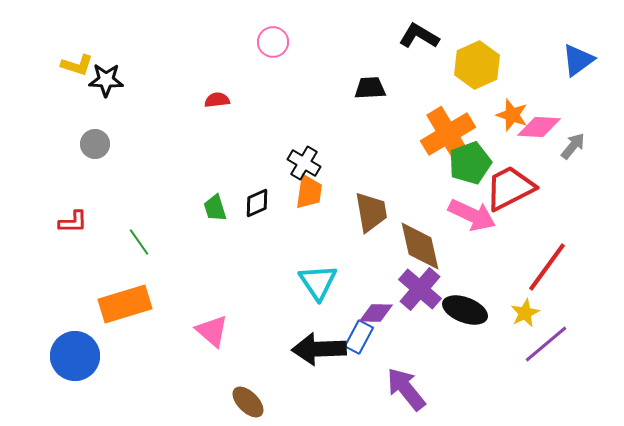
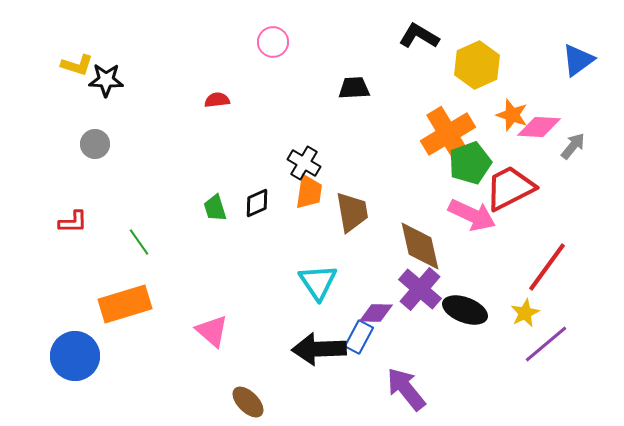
black trapezoid: moved 16 px left
brown trapezoid: moved 19 px left
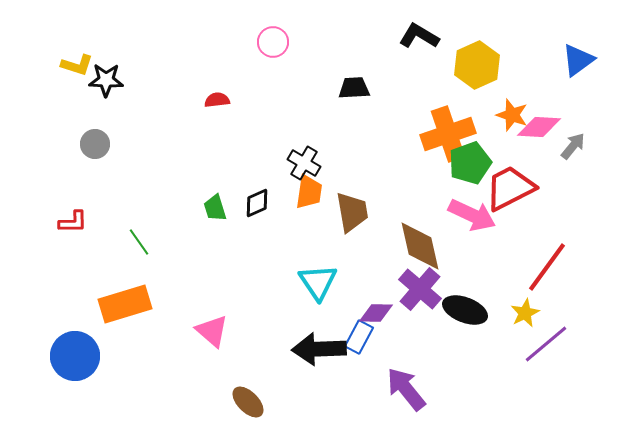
orange cross: rotated 12 degrees clockwise
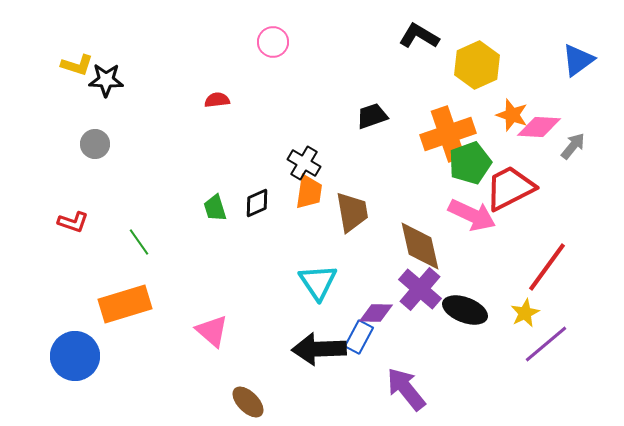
black trapezoid: moved 18 px right, 28 px down; rotated 16 degrees counterclockwise
red L-shape: rotated 20 degrees clockwise
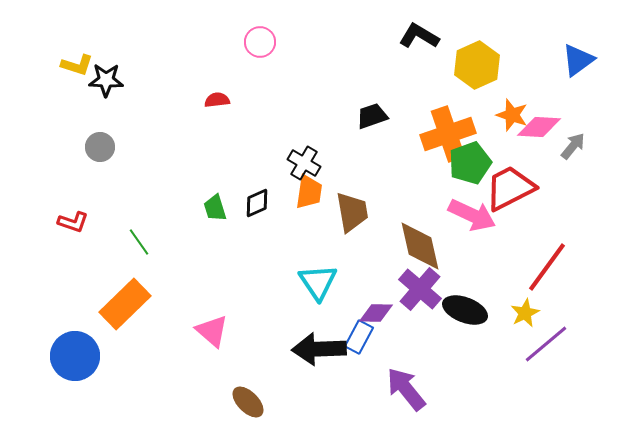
pink circle: moved 13 px left
gray circle: moved 5 px right, 3 px down
orange rectangle: rotated 27 degrees counterclockwise
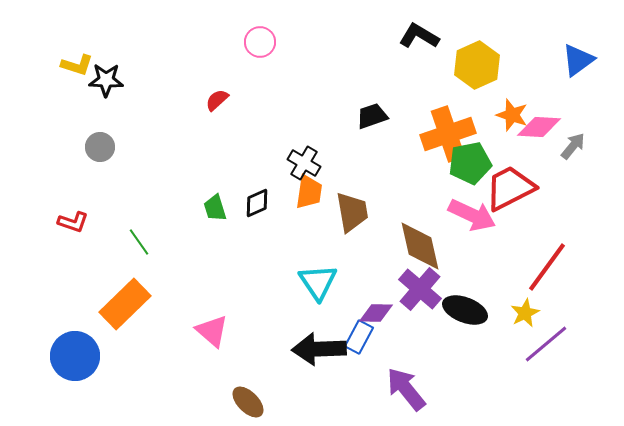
red semicircle: rotated 35 degrees counterclockwise
green pentagon: rotated 9 degrees clockwise
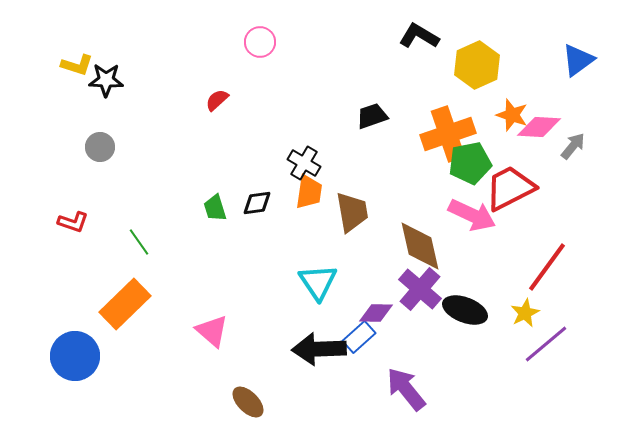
black diamond: rotated 16 degrees clockwise
blue rectangle: rotated 20 degrees clockwise
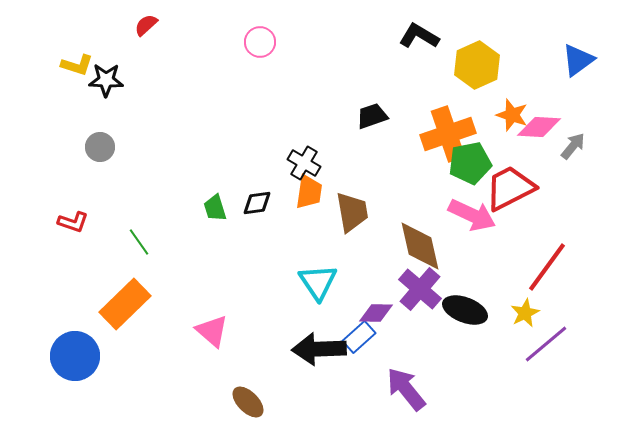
red semicircle: moved 71 px left, 75 px up
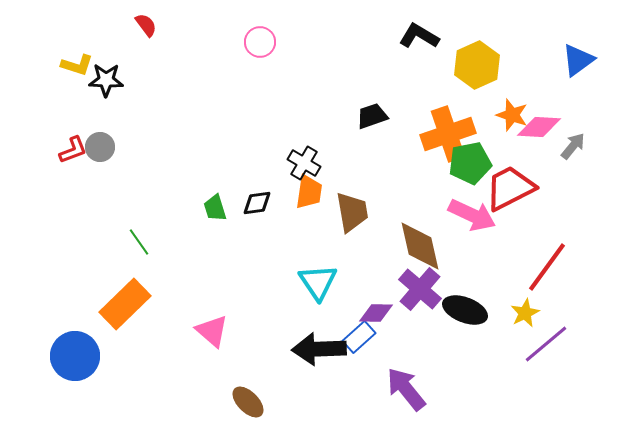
red semicircle: rotated 95 degrees clockwise
red L-shape: moved 72 px up; rotated 40 degrees counterclockwise
